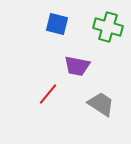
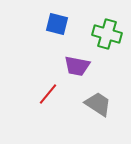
green cross: moved 1 px left, 7 px down
gray trapezoid: moved 3 px left
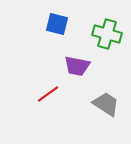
red line: rotated 15 degrees clockwise
gray trapezoid: moved 8 px right
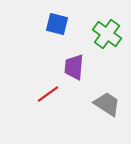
green cross: rotated 20 degrees clockwise
purple trapezoid: moved 3 px left, 1 px down; rotated 84 degrees clockwise
gray trapezoid: moved 1 px right
